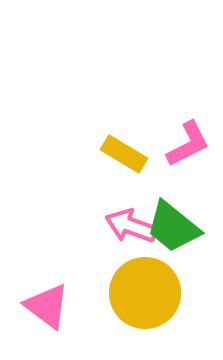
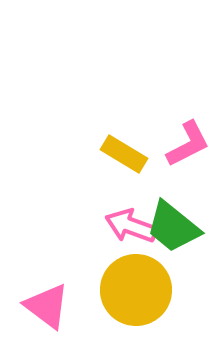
yellow circle: moved 9 px left, 3 px up
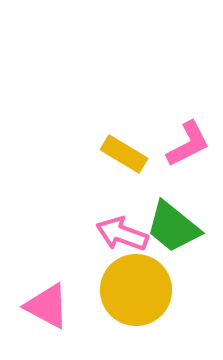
pink arrow: moved 9 px left, 8 px down
pink triangle: rotated 9 degrees counterclockwise
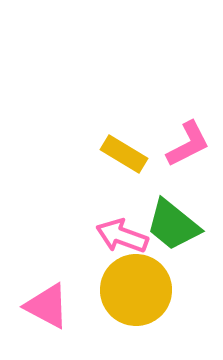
green trapezoid: moved 2 px up
pink arrow: moved 2 px down
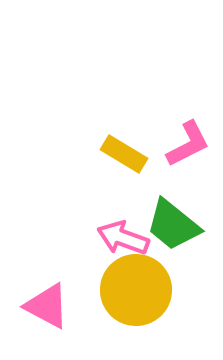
pink arrow: moved 1 px right, 2 px down
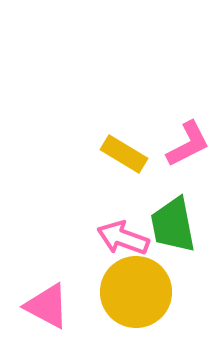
green trapezoid: rotated 40 degrees clockwise
yellow circle: moved 2 px down
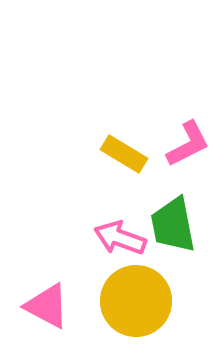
pink arrow: moved 3 px left
yellow circle: moved 9 px down
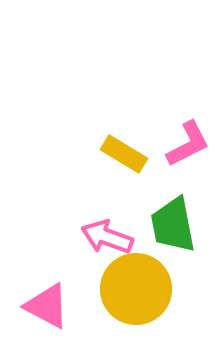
pink arrow: moved 13 px left, 1 px up
yellow circle: moved 12 px up
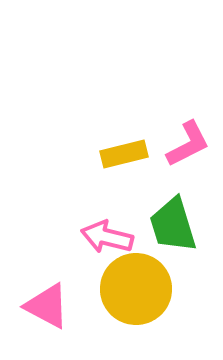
yellow rectangle: rotated 45 degrees counterclockwise
green trapezoid: rotated 6 degrees counterclockwise
pink arrow: rotated 6 degrees counterclockwise
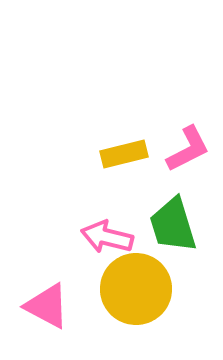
pink L-shape: moved 5 px down
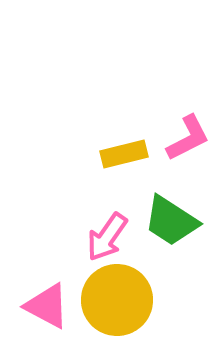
pink L-shape: moved 11 px up
green trapezoid: moved 2 px left, 4 px up; rotated 40 degrees counterclockwise
pink arrow: rotated 69 degrees counterclockwise
yellow circle: moved 19 px left, 11 px down
